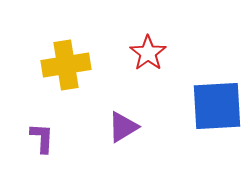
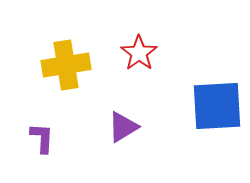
red star: moved 9 px left
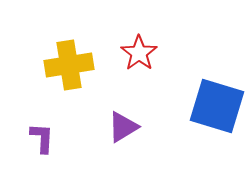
yellow cross: moved 3 px right
blue square: rotated 20 degrees clockwise
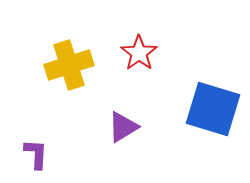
yellow cross: rotated 9 degrees counterclockwise
blue square: moved 4 px left, 3 px down
purple L-shape: moved 6 px left, 16 px down
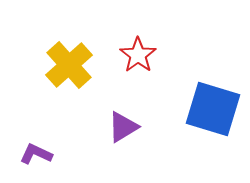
red star: moved 1 px left, 2 px down
yellow cross: rotated 24 degrees counterclockwise
purple L-shape: rotated 68 degrees counterclockwise
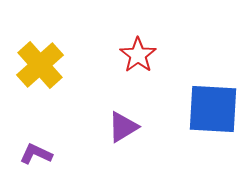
yellow cross: moved 29 px left
blue square: rotated 14 degrees counterclockwise
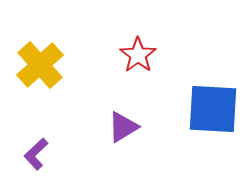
purple L-shape: rotated 68 degrees counterclockwise
